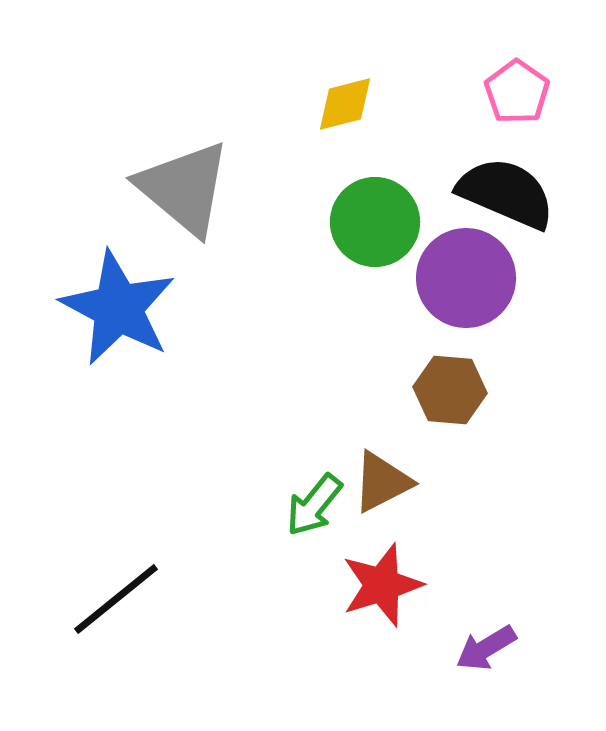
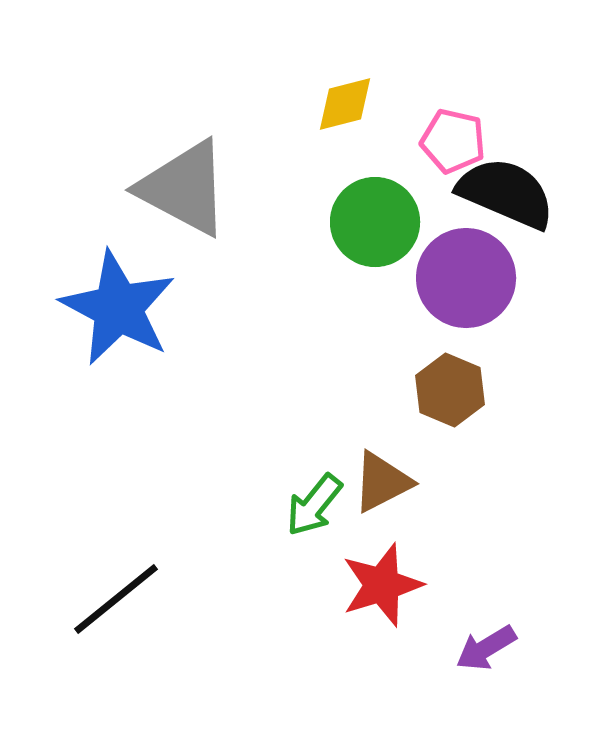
pink pentagon: moved 64 px left, 49 px down; rotated 22 degrees counterclockwise
gray triangle: rotated 12 degrees counterclockwise
brown hexagon: rotated 18 degrees clockwise
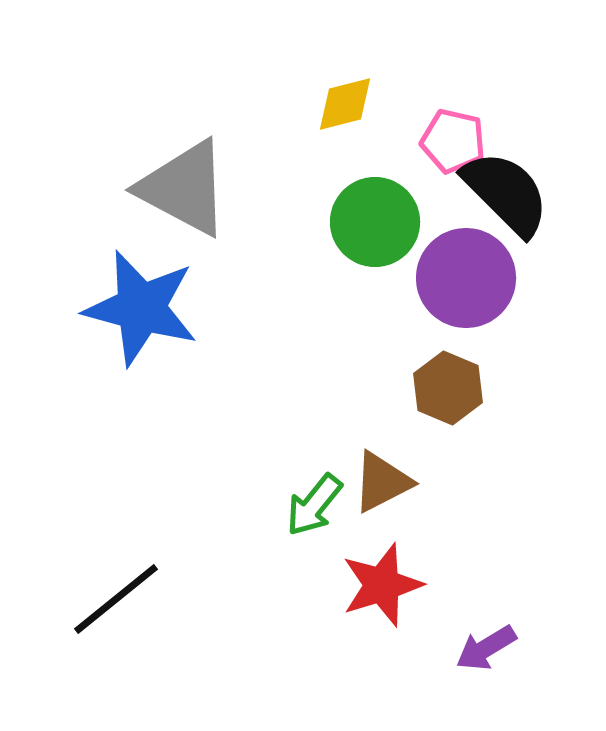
black semicircle: rotated 22 degrees clockwise
blue star: moved 23 px right; rotated 13 degrees counterclockwise
brown hexagon: moved 2 px left, 2 px up
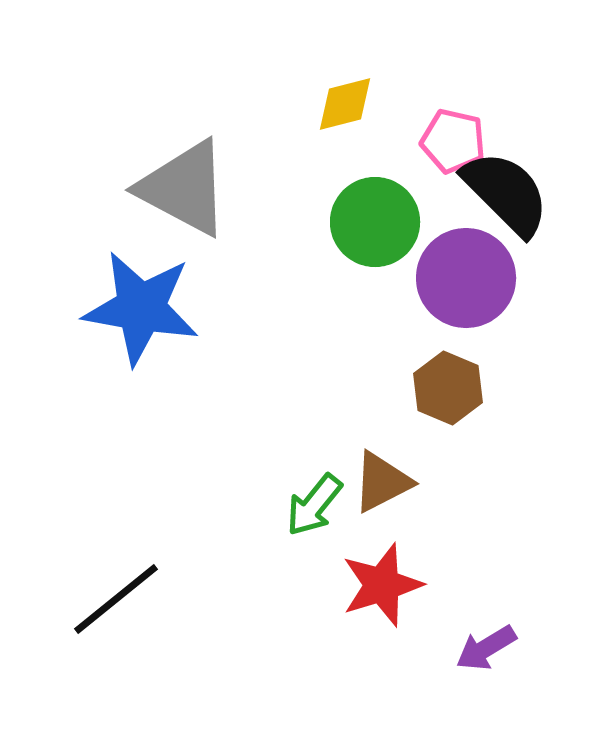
blue star: rotated 5 degrees counterclockwise
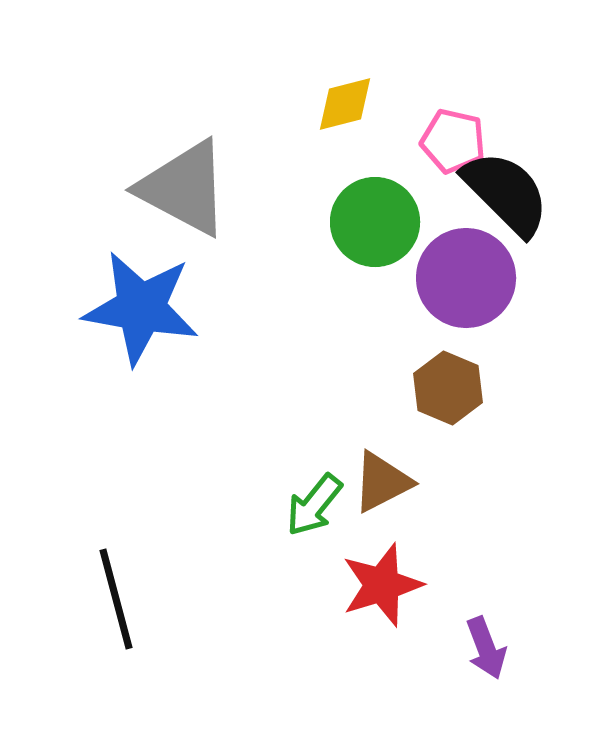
black line: rotated 66 degrees counterclockwise
purple arrow: rotated 80 degrees counterclockwise
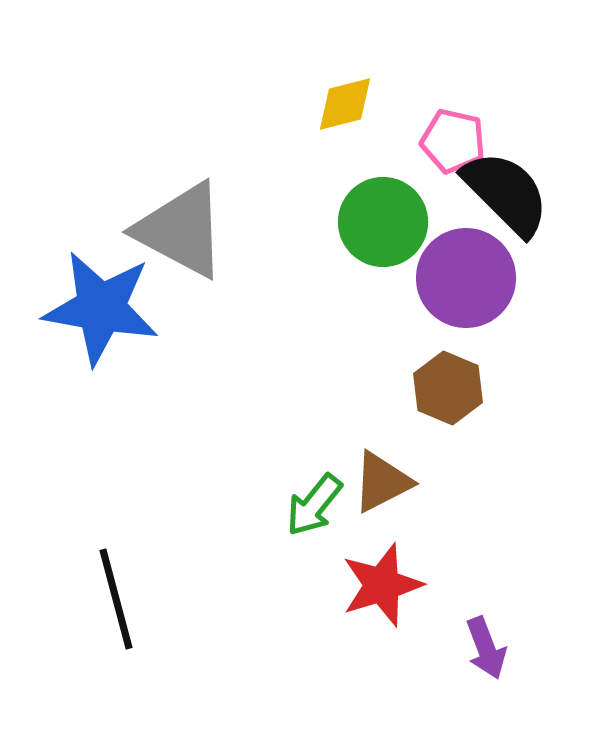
gray triangle: moved 3 px left, 42 px down
green circle: moved 8 px right
blue star: moved 40 px left
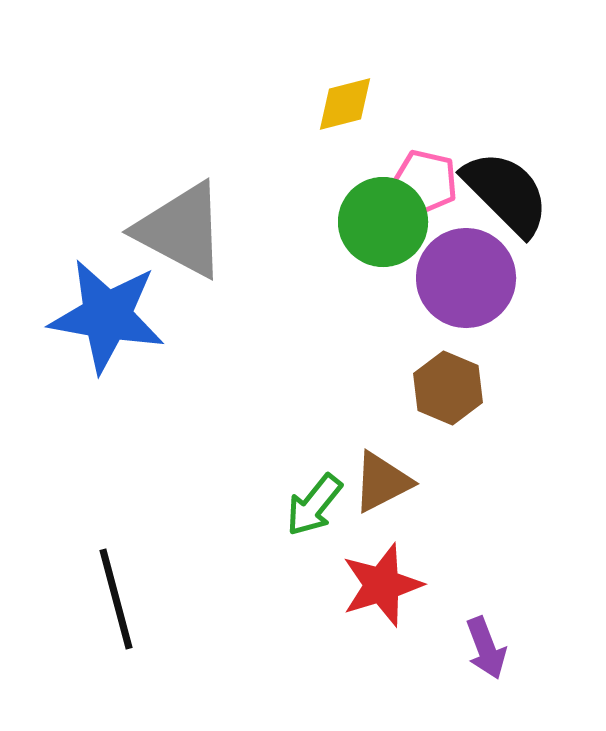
pink pentagon: moved 28 px left, 41 px down
blue star: moved 6 px right, 8 px down
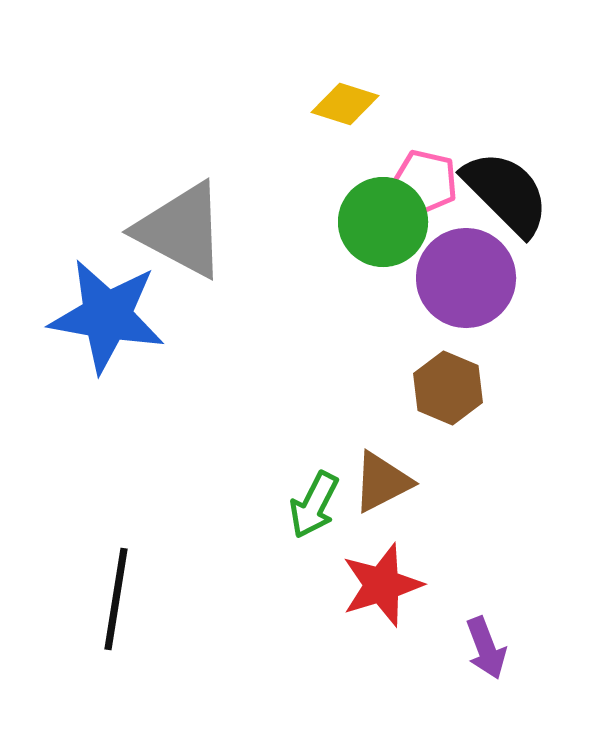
yellow diamond: rotated 32 degrees clockwise
green arrow: rotated 12 degrees counterclockwise
black line: rotated 24 degrees clockwise
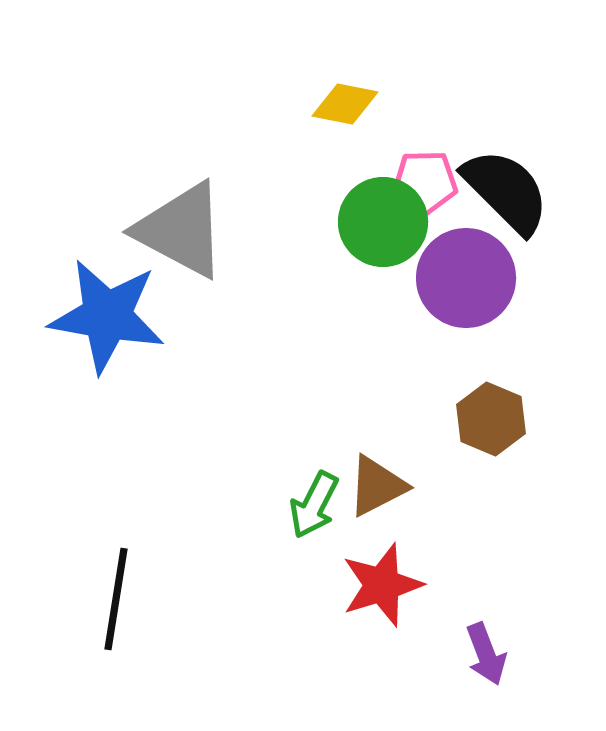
yellow diamond: rotated 6 degrees counterclockwise
pink pentagon: rotated 14 degrees counterclockwise
black semicircle: moved 2 px up
brown hexagon: moved 43 px right, 31 px down
brown triangle: moved 5 px left, 4 px down
purple arrow: moved 6 px down
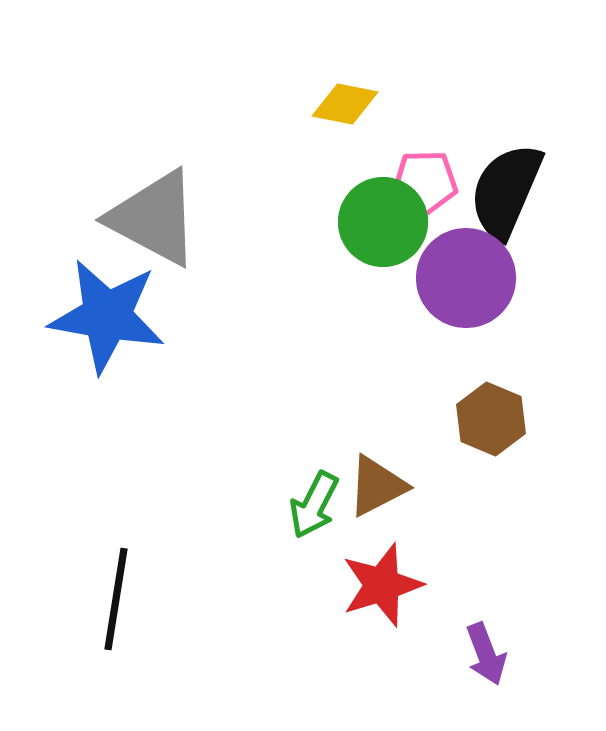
black semicircle: rotated 112 degrees counterclockwise
gray triangle: moved 27 px left, 12 px up
